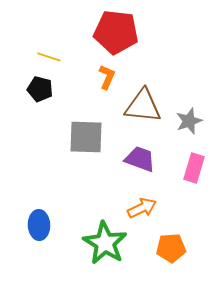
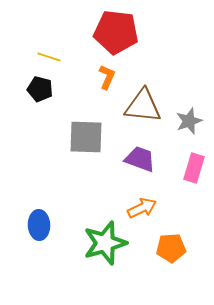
green star: rotated 24 degrees clockwise
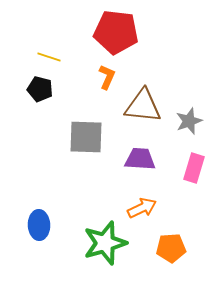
purple trapezoid: rotated 16 degrees counterclockwise
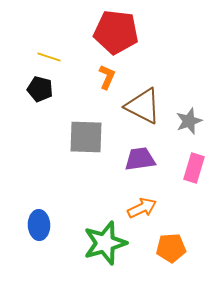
brown triangle: rotated 21 degrees clockwise
purple trapezoid: rotated 12 degrees counterclockwise
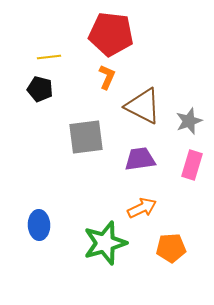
red pentagon: moved 5 px left, 2 px down
yellow line: rotated 25 degrees counterclockwise
gray square: rotated 9 degrees counterclockwise
pink rectangle: moved 2 px left, 3 px up
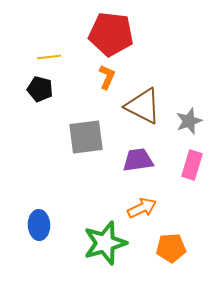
purple trapezoid: moved 2 px left, 1 px down
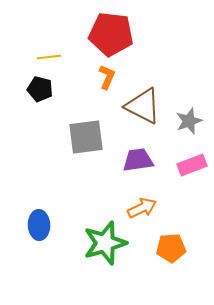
pink rectangle: rotated 52 degrees clockwise
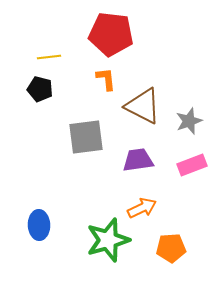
orange L-shape: moved 1 px left, 2 px down; rotated 30 degrees counterclockwise
green star: moved 3 px right, 3 px up
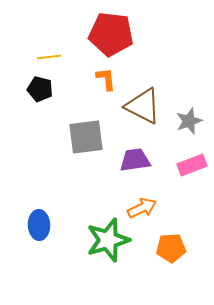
purple trapezoid: moved 3 px left
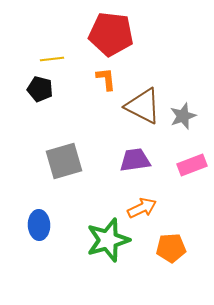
yellow line: moved 3 px right, 2 px down
gray star: moved 6 px left, 5 px up
gray square: moved 22 px left, 24 px down; rotated 9 degrees counterclockwise
